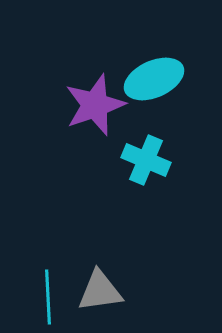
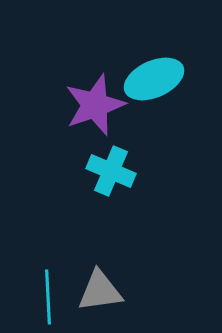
cyan cross: moved 35 px left, 11 px down
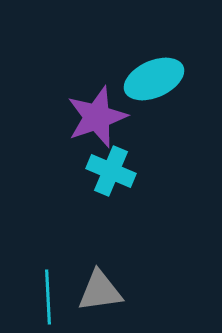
purple star: moved 2 px right, 12 px down
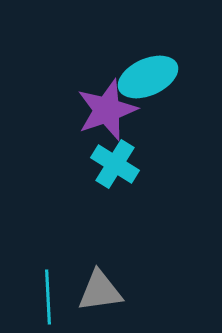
cyan ellipse: moved 6 px left, 2 px up
purple star: moved 10 px right, 7 px up
cyan cross: moved 4 px right, 7 px up; rotated 9 degrees clockwise
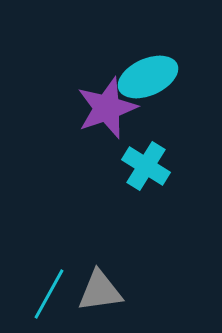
purple star: moved 2 px up
cyan cross: moved 31 px right, 2 px down
cyan line: moved 1 px right, 3 px up; rotated 32 degrees clockwise
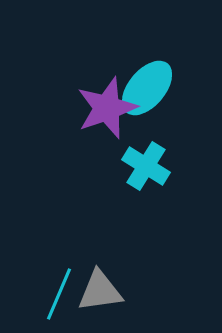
cyan ellipse: moved 1 px left, 11 px down; rotated 26 degrees counterclockwise
cyan line: moved 10 px right; rotated 6 degrees counterclockwise
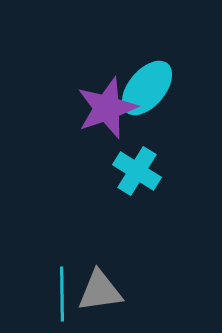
cyan cross: moved 9 px left, 5 px down
cyan line: moved 3 px right; rotated 24 degrees counterclockwise
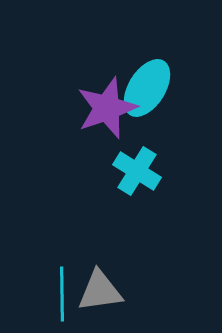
cyan ellipse: rotated 8 degrees counterclockwise
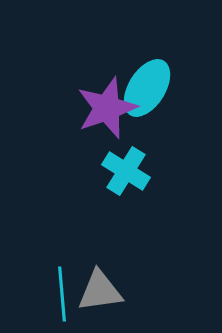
cyan cross: moved 11 px left
cyan line: rotated 4 degrees counterclockwise
